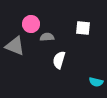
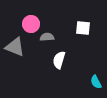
gray triangle: moved 1 px down
cyan semicircle: rotated 48 degrees clockwise
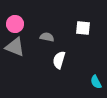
pink circle: moved 16 px left
gray semicircle: rotated 16 degrees clockwise
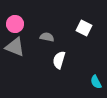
white square: moved 1 px right; rotated 21 degrees clockwise
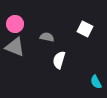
white square: moved 1 px right, 1 px down
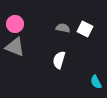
gray semicircle: moved 16 px right, 9 px up
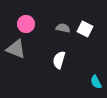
pink circle: moved 11 px right
gray triangle: moved 1 px right, 2 px down
